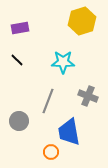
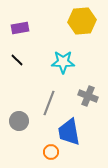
yellow hexagon: rotated 12 degrees clockwise
gray line: moved 1 px right, 2 px down
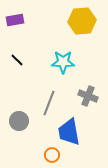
purple rectangle: moved 5 px left, 8 px up
orange circle: moved 1 px right, 3 px down
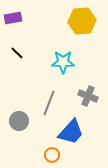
purple rectangle: moved 2 px left, 2 px up
black line: moved 7 px up
blue trapezoid: moved 2 px right; rotated 128 degrees counterclockwise
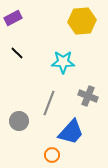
purple rectangle: rotated 18 degrees counterclockwise
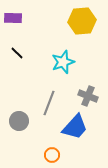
purple rectangle: rotated 30 degrees clockwise
cyan star: rotated 20 degrees counterclockwise
blue trapezoid: moved 4 px right, 5 px up
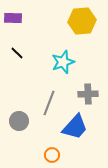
gray cross: moved 2 px up; rotated 24 degrees counterclockwise
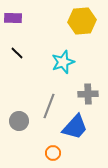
gray line: moved 3 px down
orange circle: moved 1 px right, 2 px up
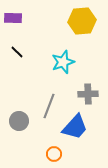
black line: moved 1 px up
orange circle: moved 1 px right, 1 px down
